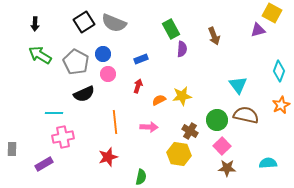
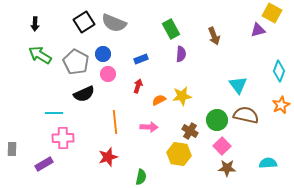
purple semicircle: moved 1 px left, 5 px down
pink cross: moved 1 px down; rotated 10 degrees clockwise
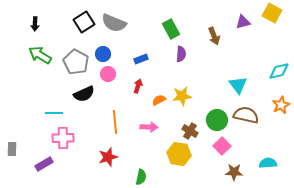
purple triangle: moved 15 px left, 8 px up
cyan diamond: rotated 55 degrees clockwise
brown star: moved 7 px right, 4 px down
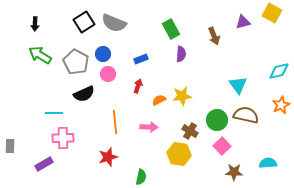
gray rectangle: moved 2 px left, 3 px up
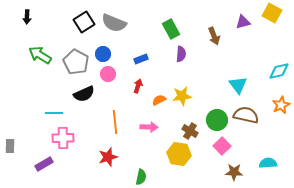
black arrow: moved 8 px left, 7 px up
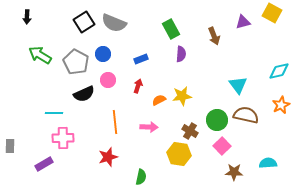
pink circle: moved 6 px down
